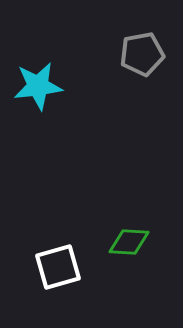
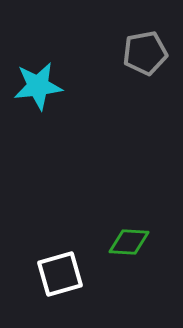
gray pentagon: moved 3 px right, 1 px up
white square: moved 2 px right, 7 px down
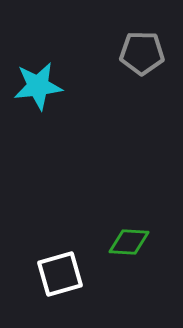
gray pentagon: moved 3 px left; rotated 12 degrees clockwise
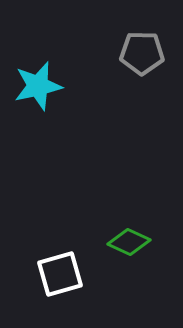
cyan star: rotated 6 degrees counterclockwise
green diamond: rotated 21 degrees clockwise
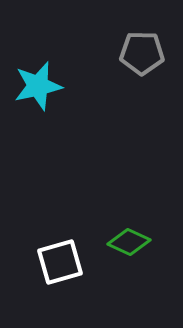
white square: moved 12 px up
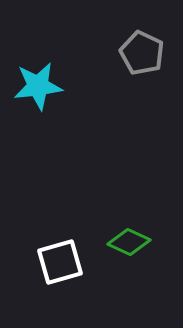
gray pentagon: rotated 24 degrees clockwise
cyan star: rotated 6 degrees clockwise
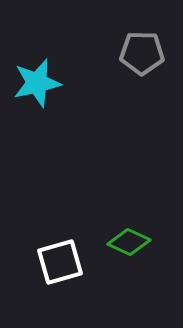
gray pentagon: rotated 24 degrees counterclockwise
cyan star: moved 1 px left, 3 px up; rotated 6 degrees counterclockwise
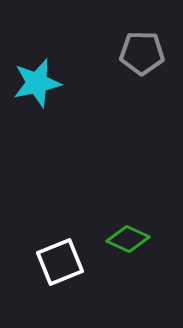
green diamond: moved 1 px left, 3 px up
white square: rotated 6 degrees counterclockwise
